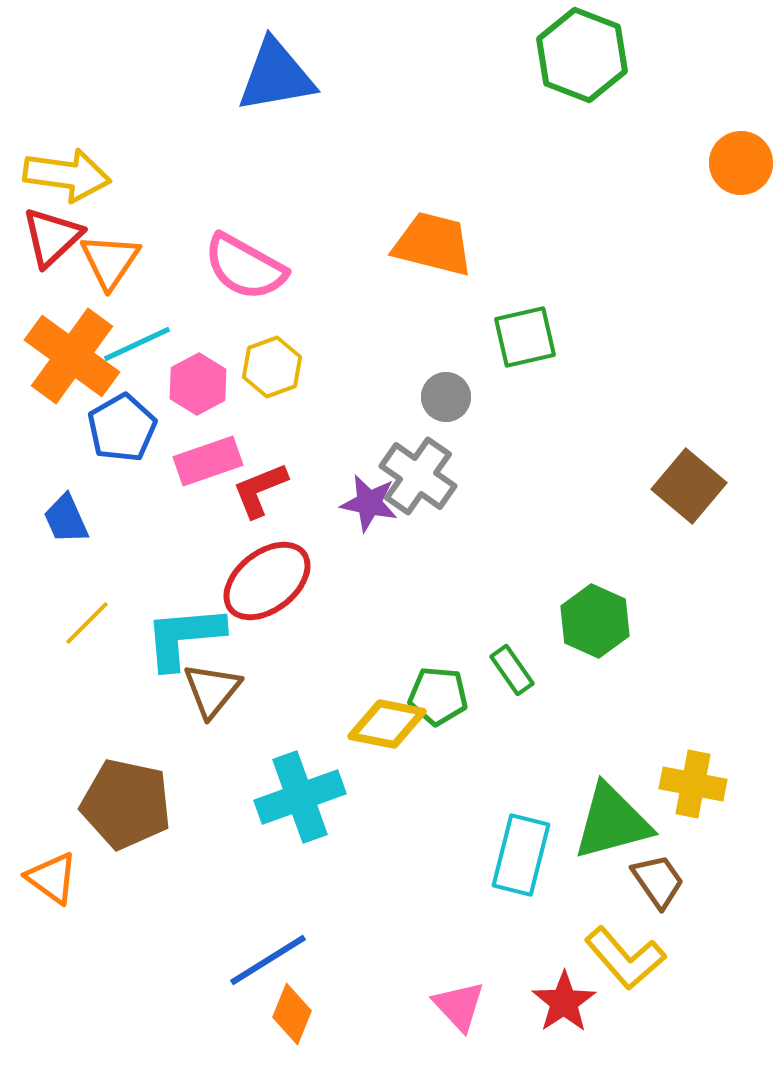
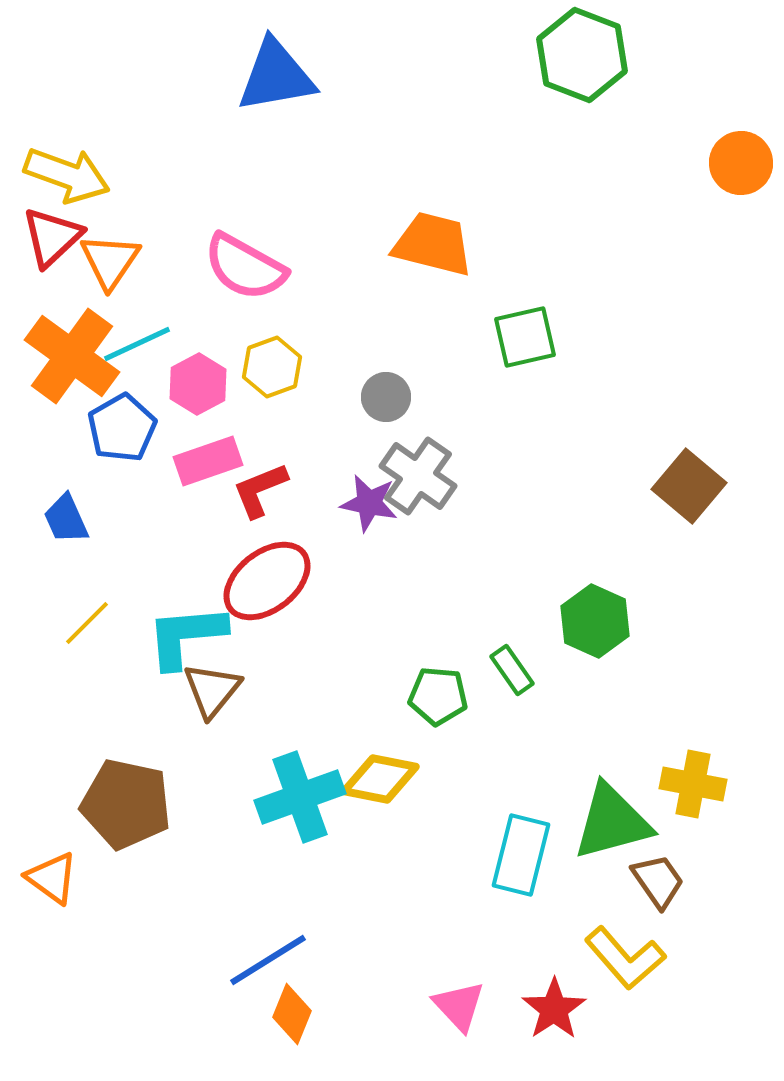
yellow arrow at (67, 175): rotated 12 degrees clockwise
gray circle at (446, 397): moved 60 px left
cyan L-shape at (184, 637): moved 2 px right, 1 px up
yellow diamond at (387, 724): moved 7 px left, 55 px down
red star at (564, 1002): moved 10 px left, 7 px down
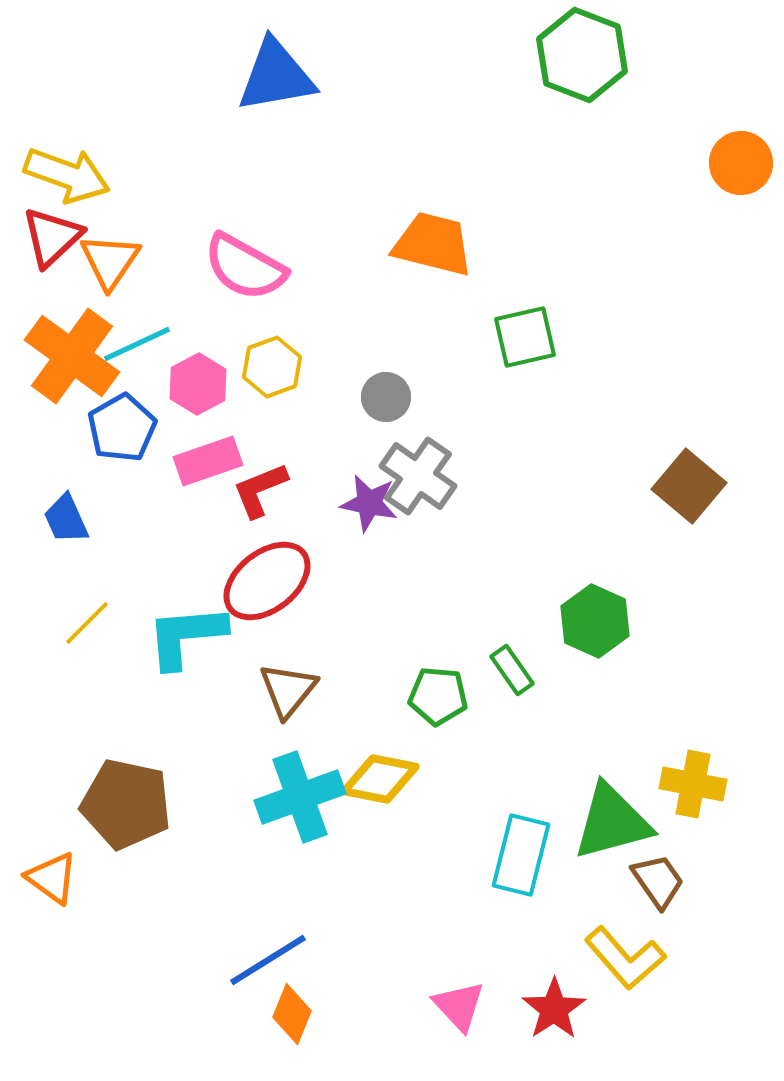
brown triangle at (212, 690): moved 76 px right
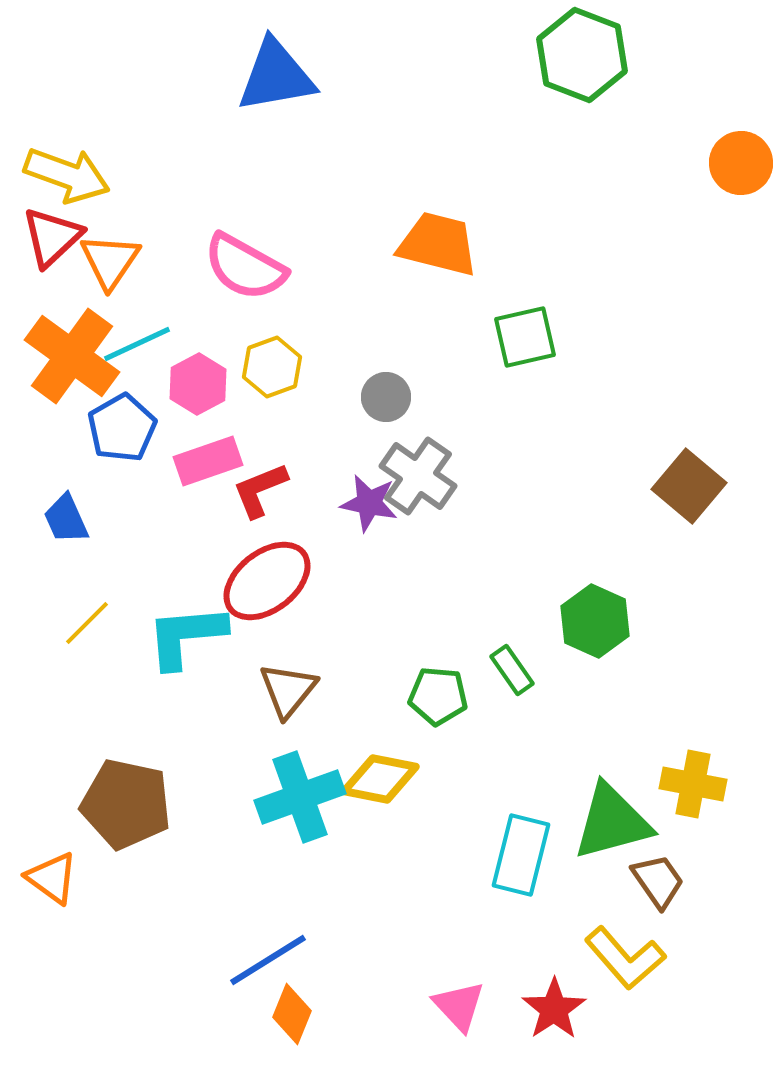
orange trapezoid at (433, 244): moved 5 px right
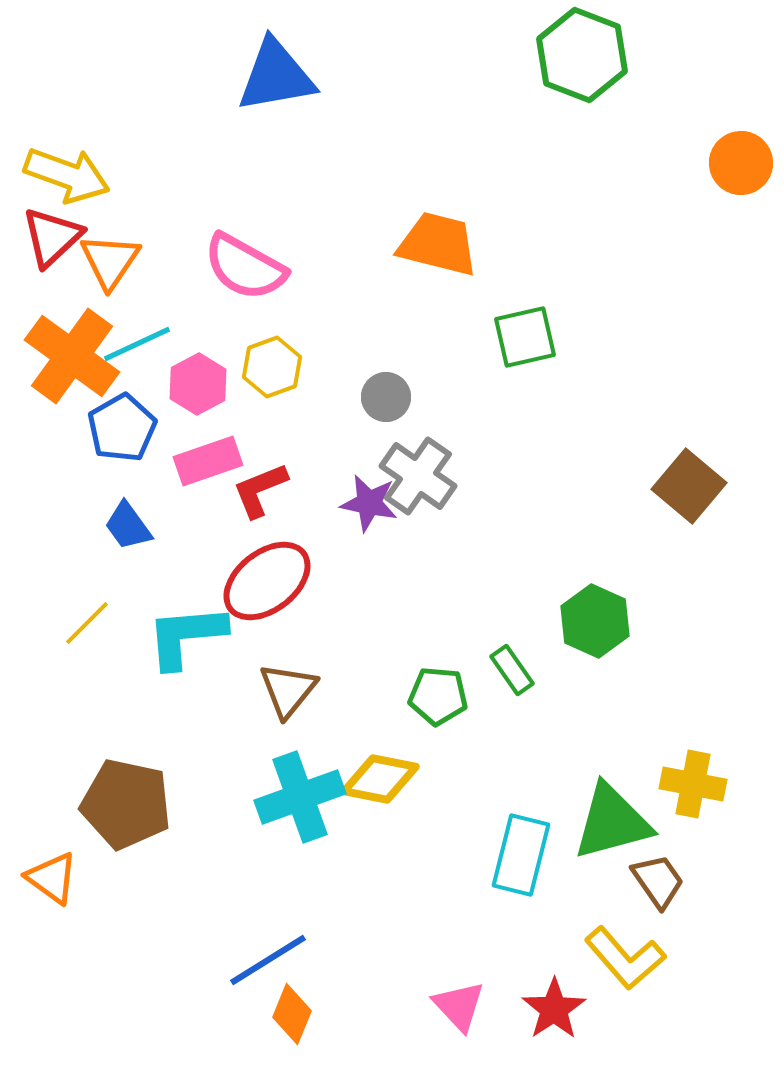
blue trapezoid at (66, 519): moved 62 px right, 7 px down; rotated 12 degrees counterclockwise
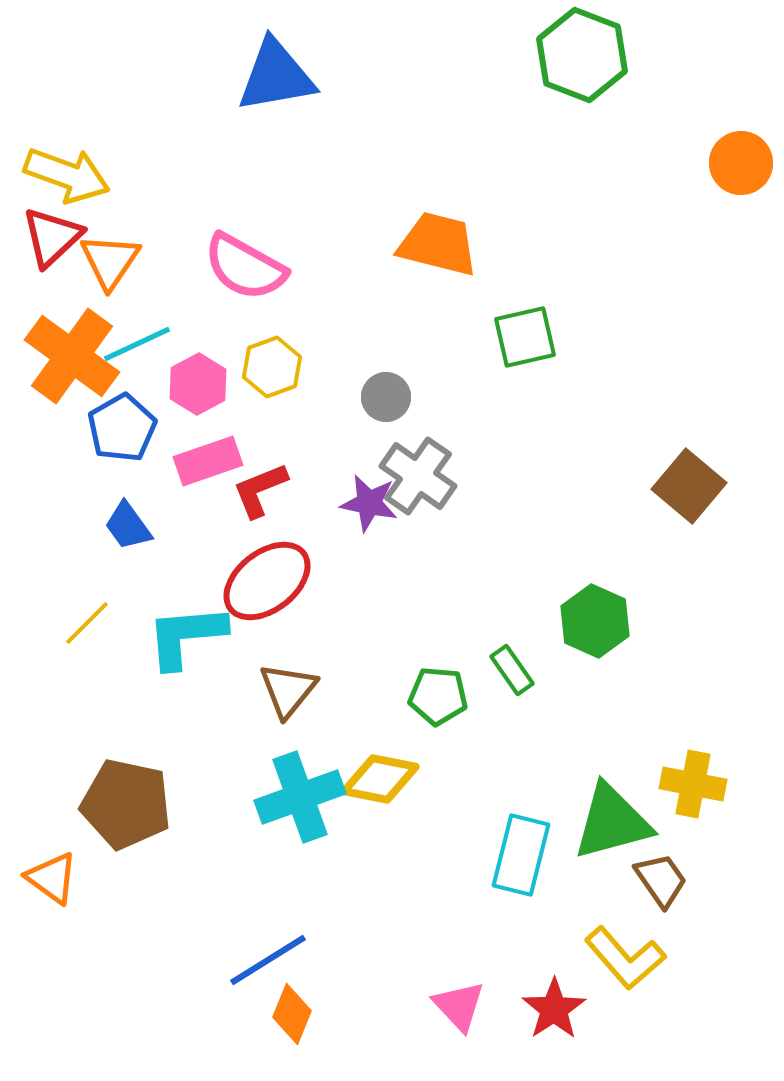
brown trapezoid at (658, 881): moved 3 px right, 1 px up
